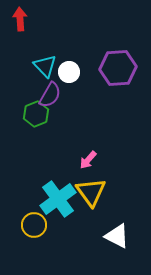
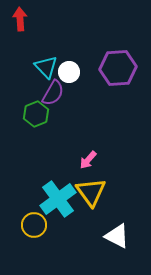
cyan triangle: moved 1 px right, 1 px down
purple semicircle: moved 3 px right, 2 px up
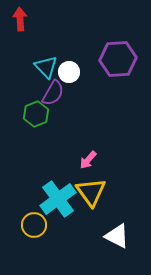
purple hexagon: moved 9 px up
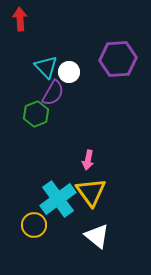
pink arrow: rotated 30 degrees counterclockwise
white triangle: moved 20 px left; rotated 12 degrees clockwise
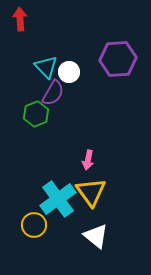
white triangle: moved 1 px left
